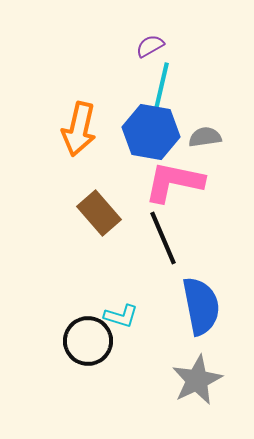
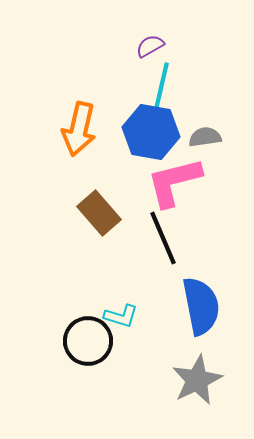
pink L-shape: rotated 26 degrees counterclockwise
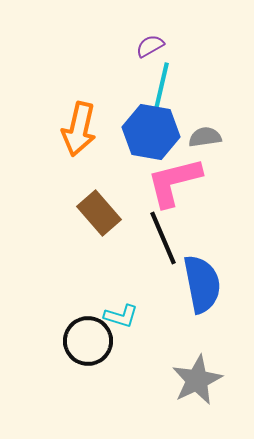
blue semicircle: moved 1 px right, 22 px up
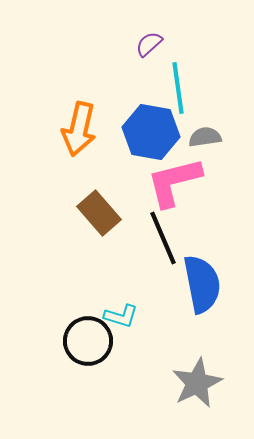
purple semicircle: moved 1 px left, 2 px up; rotated 12 degrees counterclockwise
cyan line: moved 17 px right; rotated 21 degrees counterclockwise
gray star: moved 3 px down
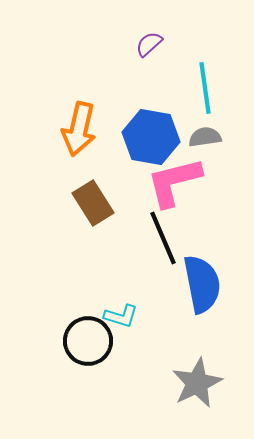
cyan line: moved 27 px right
blue hexagon: moved 5 px down
brown rectangle: moved 6 px left, 10 px up; rotated 9 degrees clockwise
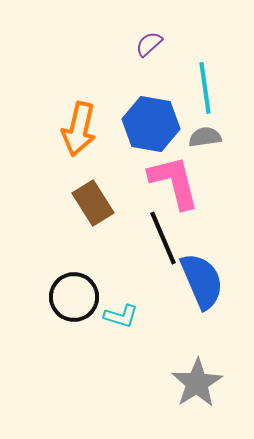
blue hexagon: moved 13 px up
pink L-shape: rotated 90 degrees clockwise
blue semicircle: moved 3 px up; rotated 12 degrees counterclockwise
black circle: moved 14 px left, 44 px up
gray star: rotated 6 degrees counterclockwise
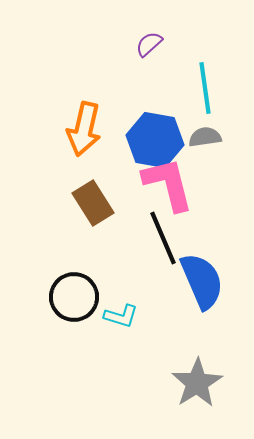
blue hexagon: moved 4 px right, 16 px down
orange arrow: moved 5 px right
pink L-shape: moved 6 px left, 2 px down
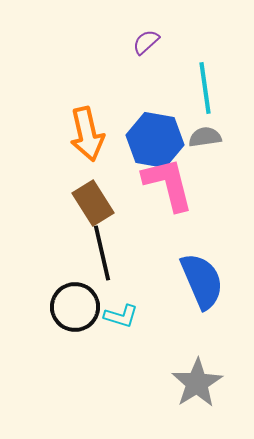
purple semicircle: moved 3 px left, 2 px up
orange arrow: moved 3 px right, 5 px down; rotated 26 degrees counterclockwise
black line: moved 61 px left, 15 px down; rotated 10 degrees clockwise
black circle: moved 1 px right, 10 px down
